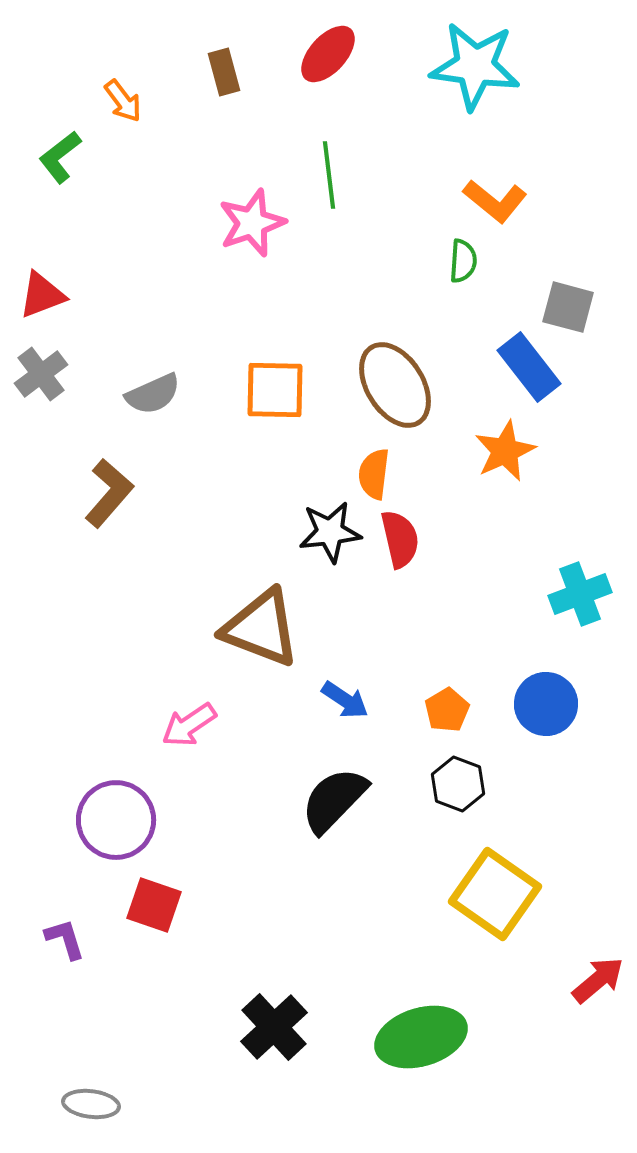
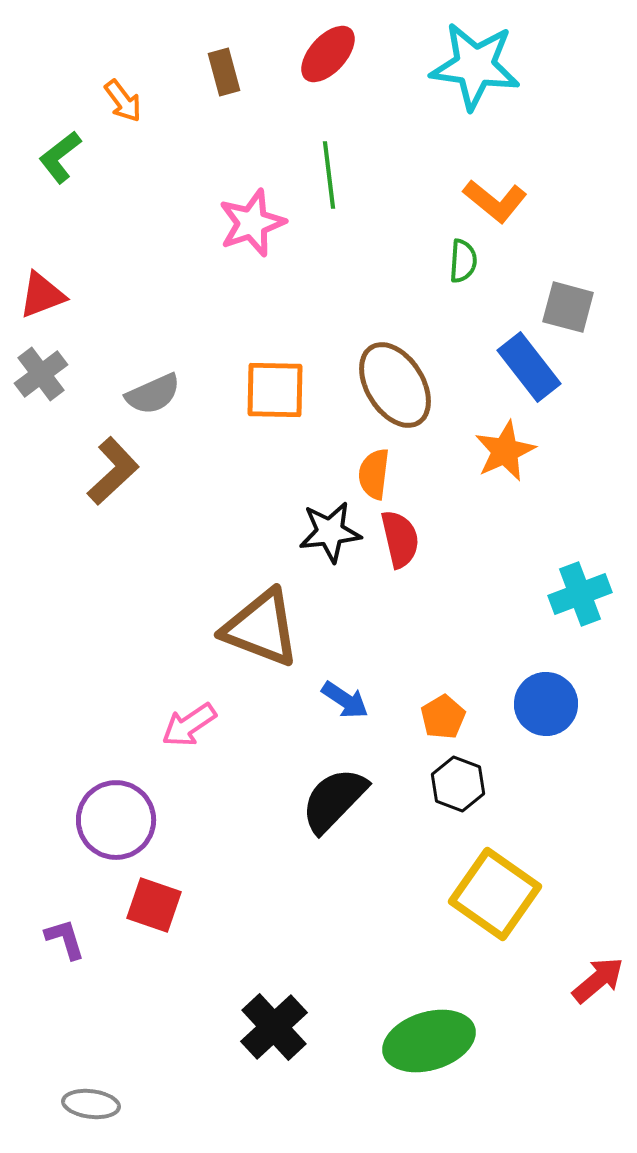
brown L-shape: moved 4 px right, 22 px up; rotated 6 degrees clockwise
orange pentagon: moved 4 px left, 7 px down
green ellipse: moved 8 px right, 4 px down
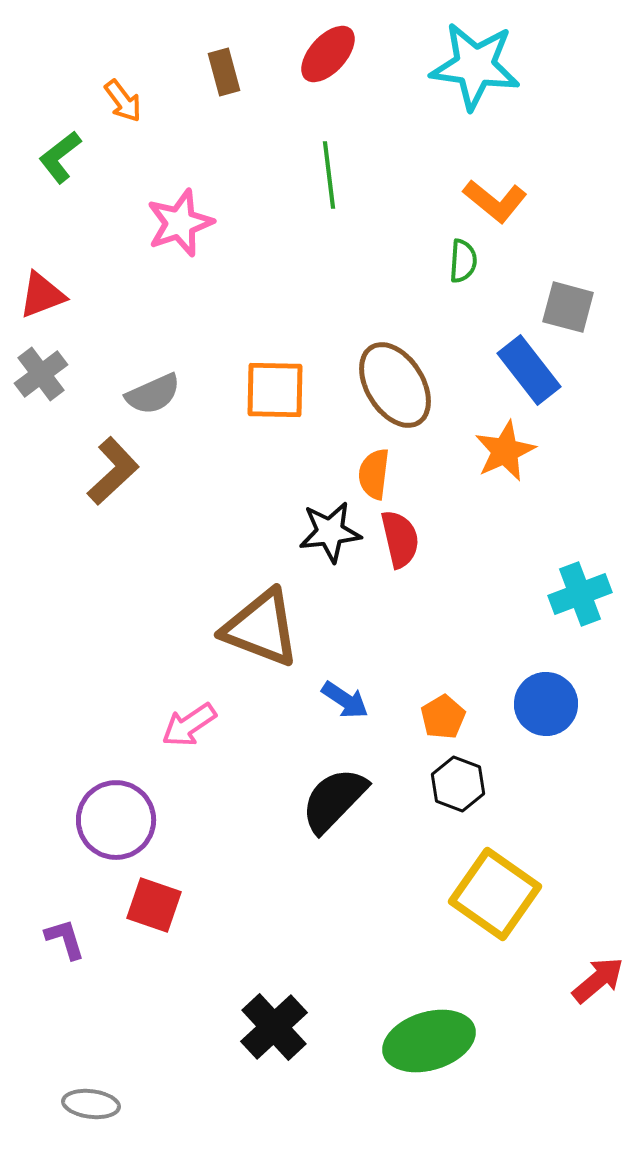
pink star: moved 72 px left
blue rectangle: moved 3 px down
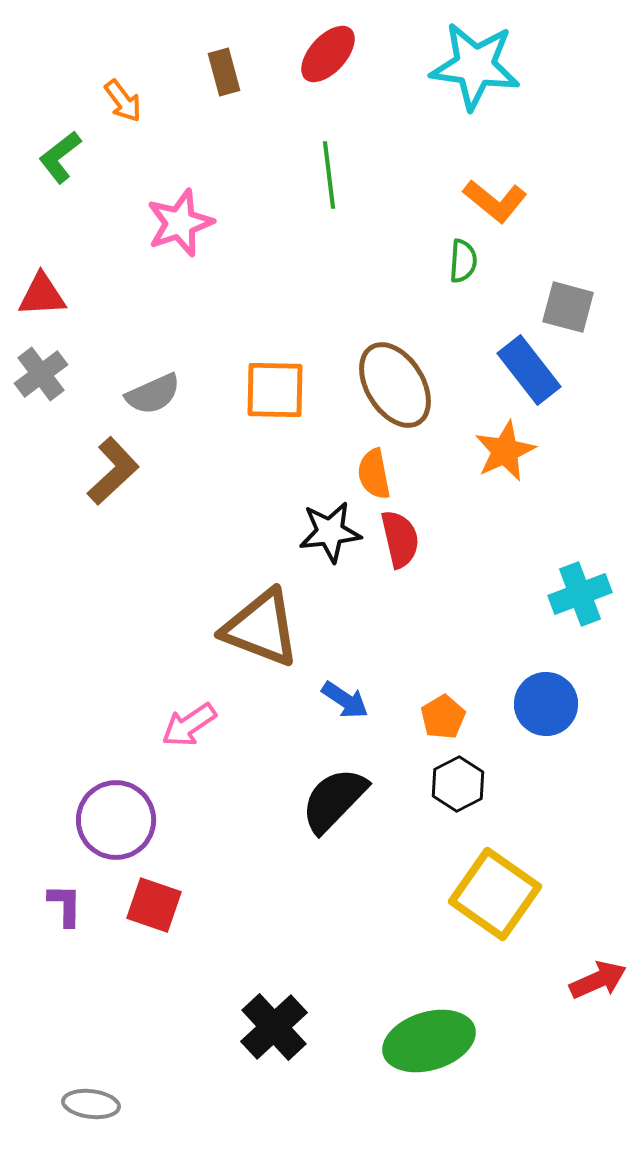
red triangle: rotated 18 degrees clockwise
orange semicircle: rotated 18 degrees counterclockwise
black hexagon: rotated 12 degrees clockwise
purple L-shape: moved 34 px up; rotated 18 degrees clockwise
red arrow: rotated 16 degrees clockwise
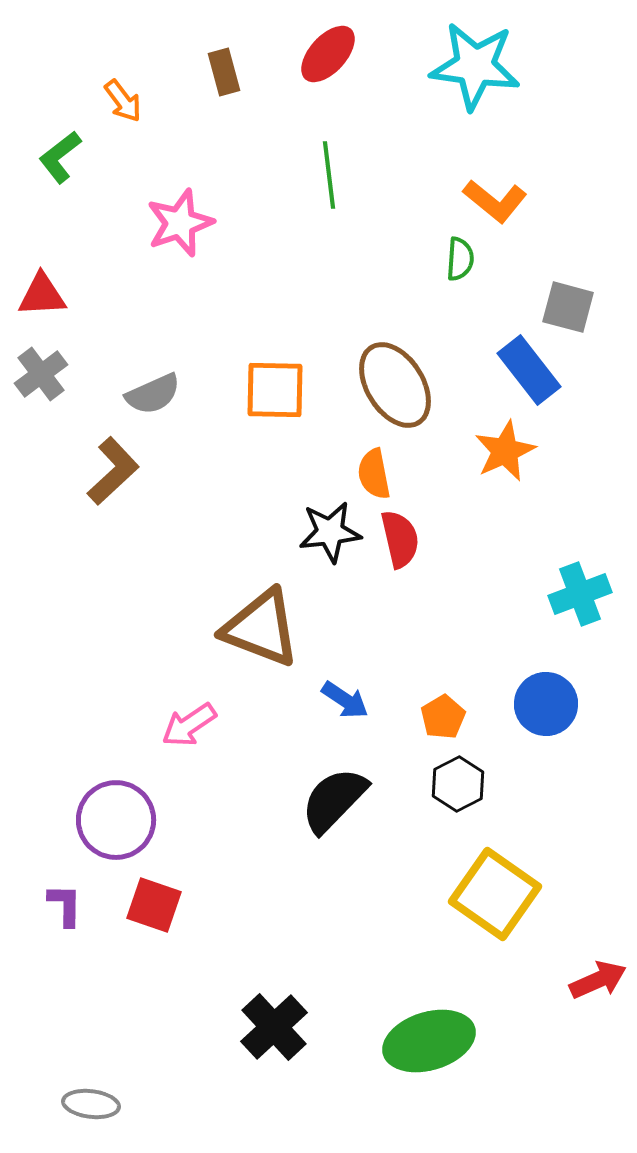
green semicircle: moved 3 px left, 2 px up
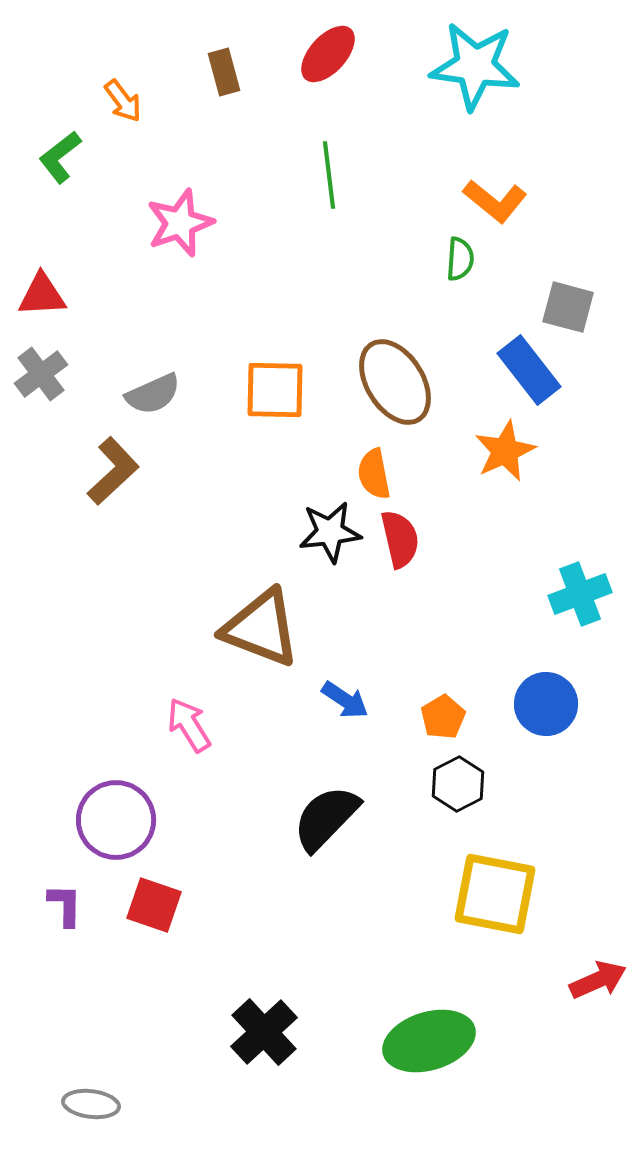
brown ellipse: moved 3 px up
pink arrow: rotated 92 degrees clockwise
black semicircle: moved 8 px left, 18 px down
yellow square: rotated 24 degrees counterclockwise
black cross: moved 10 px left, 5 px down
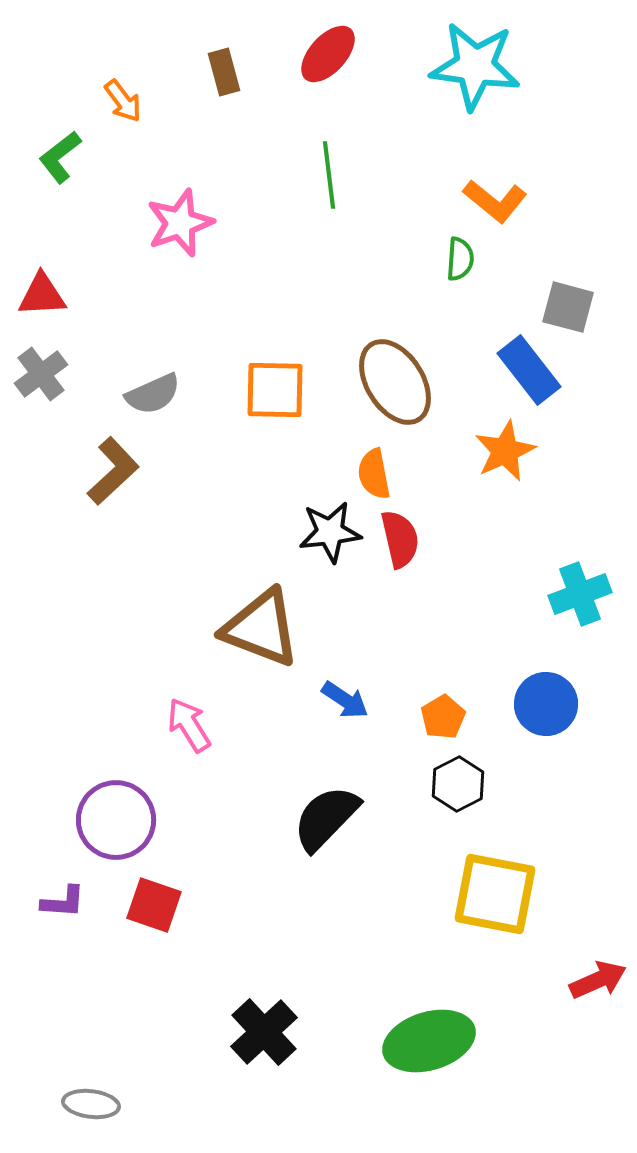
purple L-shape: moved 2 px left, 3 px up; rotated 93 degrees clockwise
